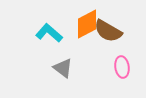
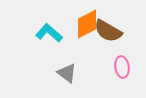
gray triangle: moved 4 px right, 5 px down
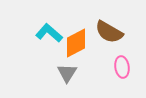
orange diamond: moved 11 px left, 19 px down
brown semicircle: moved 1 px right, 1 px down
gray triangle: rotated 25 degrees clockwise
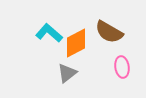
gray triangle: rotated 20 degrees clockwise
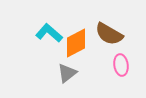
brown semicircle: moved 2 px down
pink ellipse: moved 1 px left, 2 px up
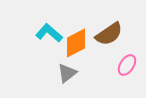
brown semicircle: rotated 64 degrees counterclockwise
pink ellipse: moved 6 px right; rotated 40 degrees clockwise
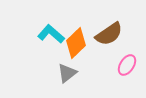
cyan L-shape: moved 2 px right, 1 px down
orange diamond: rotated 16 degrees counterclockwise
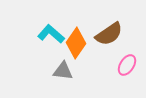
orange diamond: rotated 12 degrees counterclockwise
gray triangle: moved 4 px left, 2 px up; rotated 45 degrees clockwise
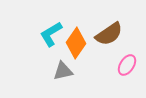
cyan L-shape: rotated 72 degrees counterclockwise
gray triangle: rotated 20 degrees counterclockwise
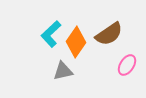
cyan L-shape: rotated 12 degrees counterclockwise
orange diamond: moved 1 px up
